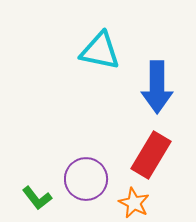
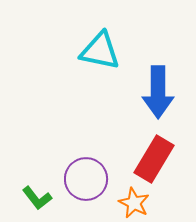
blue arrow: moved 1 px right, 5 px down
red rectangle: moved 3 px right, 4 px down
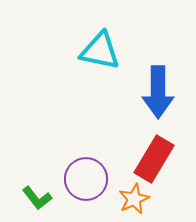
orange star: moved 4 px up; rotated 20 degrees clockwise
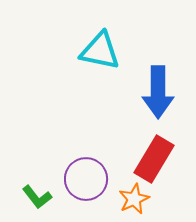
green L-shape: moved 1 px up
